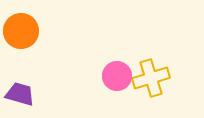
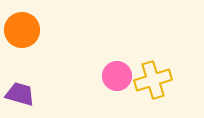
orange circle: moved 1 px right, 1 px up
yellow cross: moved 2 px right, 2 px down
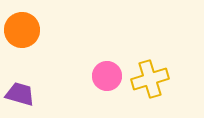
pink circle: moved 10 px left
yellow cross: moved 3 px left, 1 px up
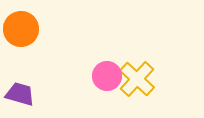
orange circle: moved 1 px left, 1 px up
yellow cross: moved 13 px left; rotated 30 degrees counterclockwise
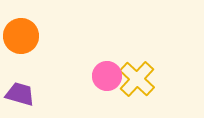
orange circle: moved 7 px down
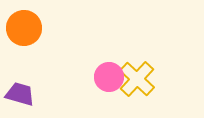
orange circle: moved 3 px right, 8 px up
pink circle: moved 2 px right, 1 px down
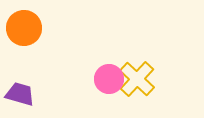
pink circle: moved 2 px down
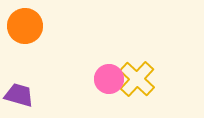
orange circle: moved 1 px right, 2 px up
purple trapezoid: moved 1 px left, 1 px down
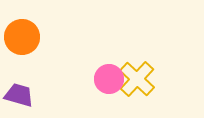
orange circle: moved 3 px left, 11 px down
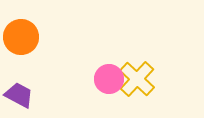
orange circle: moved 1 px left
purple trapezoid: rotated 12 degrees clockwise
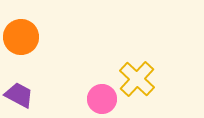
pink circle: moved 7 px left, 20 px down
